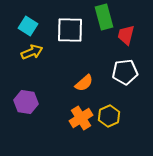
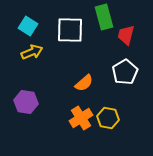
white pentagon: rotated 25 degrees counterclockwise
yellow hexagon: moved 1 px left, 2 px down; rotated 25 degrees counterclockwise
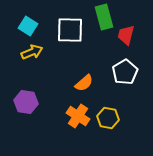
orange cross: moved 3 px left, 2 px up; rotated 25 degrees counterclockwise
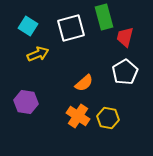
white square: moved 1 px right, 2 px up; rotated 16 degrees counterclockwise
red trapezoid: moved 1 px left, 2 px down
yellow arrow: moved 6 px right, 2 px down
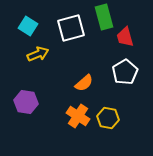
red trapezoid: rotated 30 degrees counterclockwise
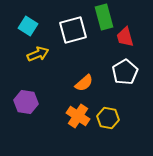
white square: moved 2 px right, 2 px down
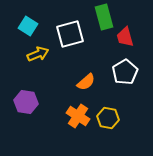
white square: moved 3 px left, 4 px down
orange semicircle: moved 2 px right, 1 px up
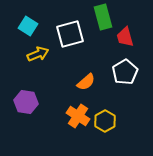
green rectangle: moved 1 px left
yellow hexagon: moved 3 px left, 3 px down; rotated 20 degrees clockwise
